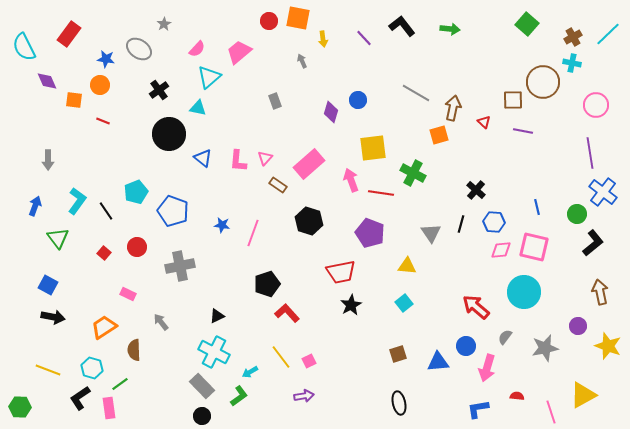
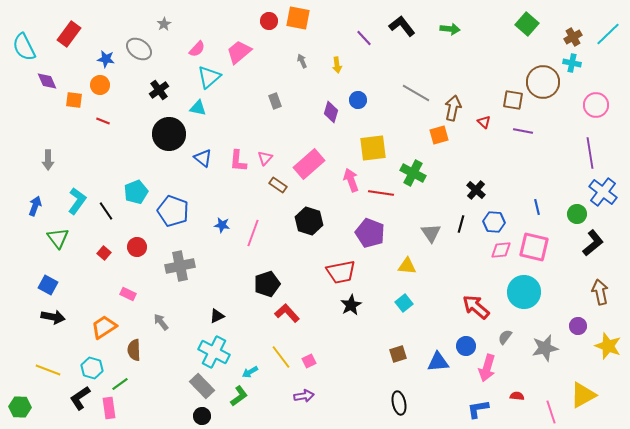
yellow arrow at (323, 39): moved 14 px right, 26 px down
brown square at (513, 100): rotated 10 degrees clockwise
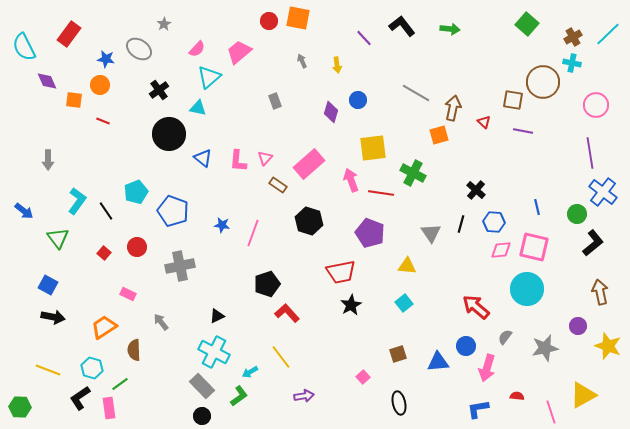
blue arrow at (35, 206): moved 11 px left, 5 px down; rotated 108 degrees clockwise
cyan circle at (524, 292): moved 3 px right, 3 px up
pink square at (309, 361): moved 54 px right, 16 px down; rotated 16 degrees counterclockwise
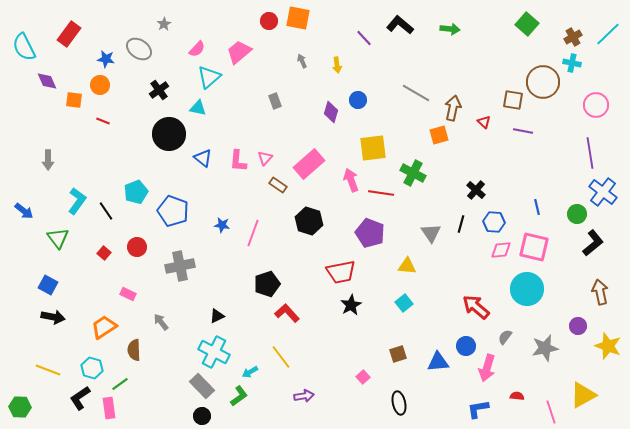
black L-shape at (402, 26): moved 2 px left, 1 px up; rotated 12 degrees counterclockwise
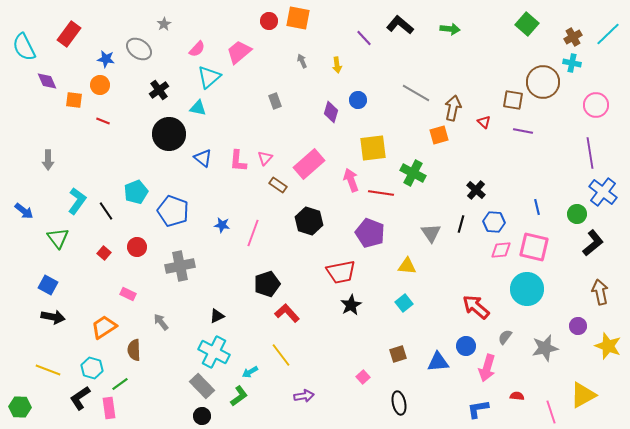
yellow line at (281, 357): moved 2 px up
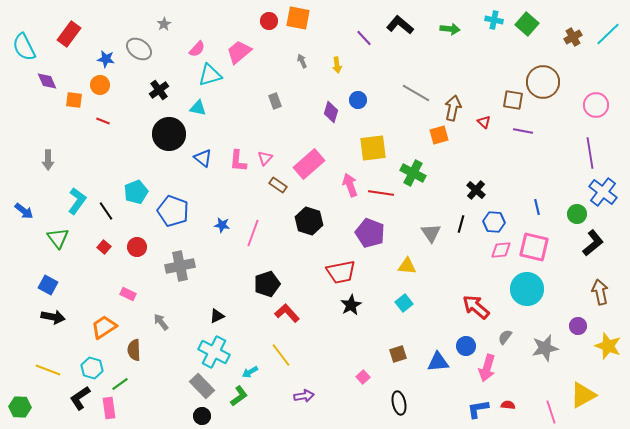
cyan cross at (572, 63): moved 78 px left, 43 px up
cyan triangle at (209, 77): moved 1 px right, 2 px up; rotated 25 degrees clockwise
pink arrow at (351, 180): moved 1 px left, 5 px down
red square at (104, 253): moved 6 px up
red semicircle at (517, 396): moved 9 px left, 9 px down
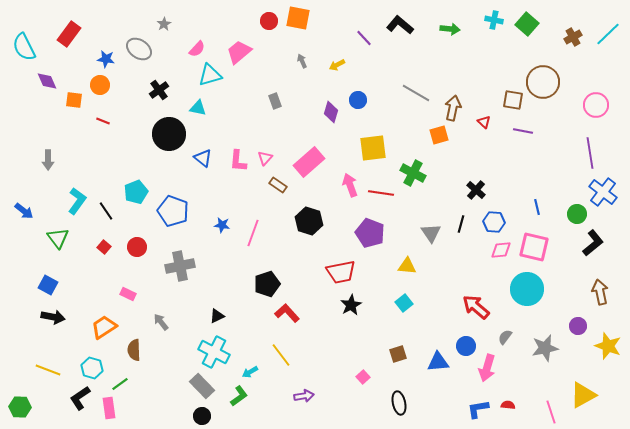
yellow arrow at (337, 65): rotated 70 degrees clockwise
pink rectangle at (309, 164): moved 2 px up
